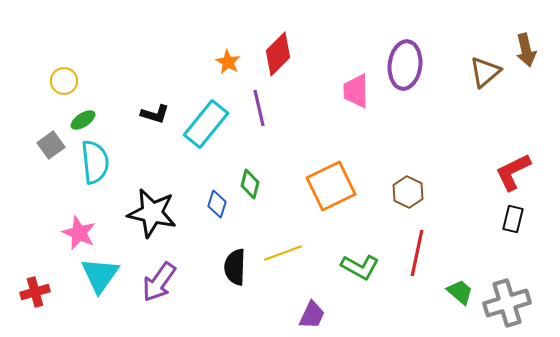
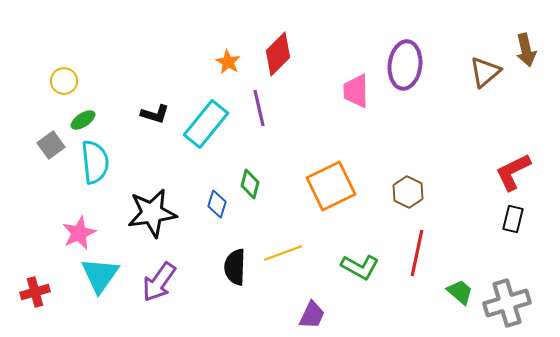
black star: rotated 21 degrees counterclockwise
pink star: rotated 24 degrees clockwise
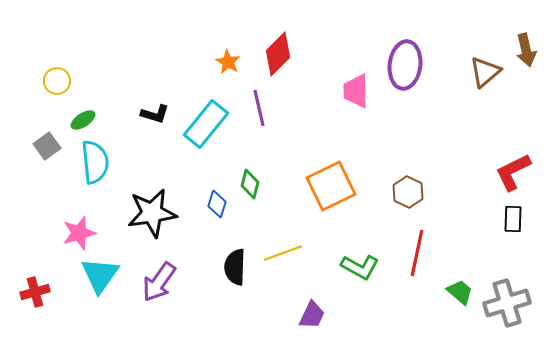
yellow circle: moved 7 px left
gray square: moved 4 px left, 1 px down
black rectangle: rotated 12 degrees counterclockwise
pink star: rotated 8 degrees clockwise
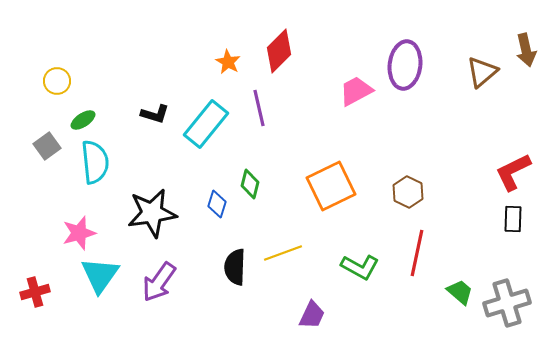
red diamond: moved 1 px right, 3 px up
brown triangle: moved 3 px left
pink trapezoid: rotated 63 degrees clockwise
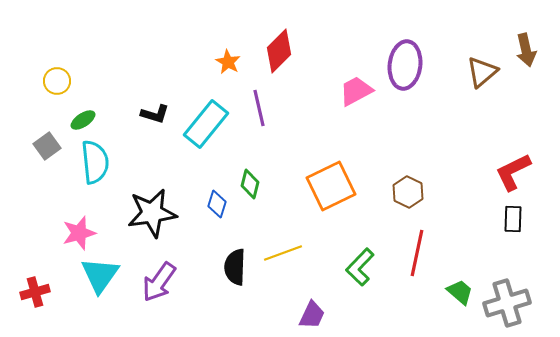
green L-shape: rotated 105 degrees clockwise
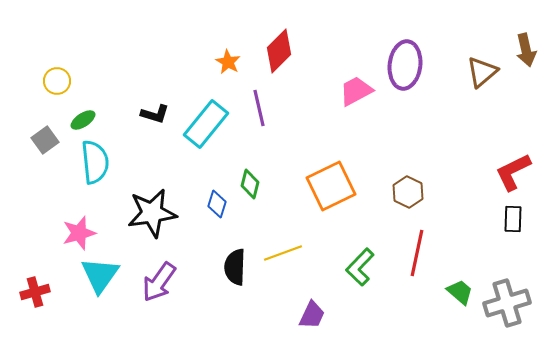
gray square: moved 2 px left, 6 px up
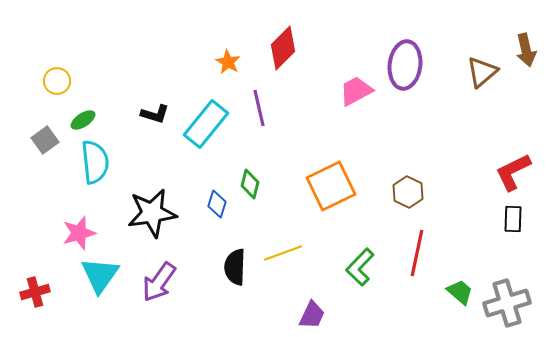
red diamond: moved 4 px right, 3 px up
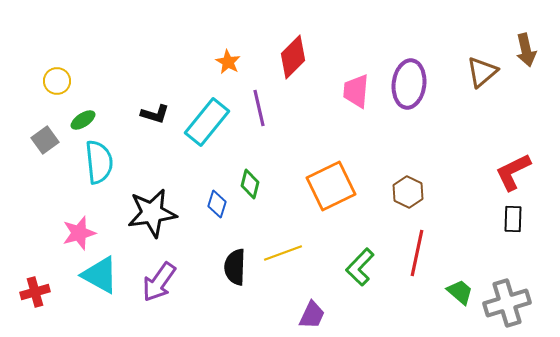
red diamond: moved 10 px right, 9 px down
purple ellipse: moved 4 px right, 19 px down
pink trapezoid: rotated 57 degrees counterclockwise
cyan rectangle: moved 1 px right, 2 px up
cyan semicircle: moved 4 px right
cyan triangle: rotated 36 degrees counterclockwise
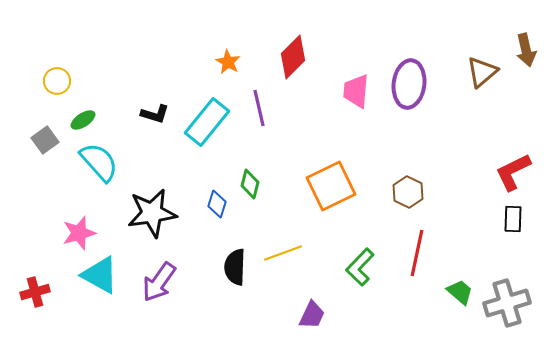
cyan semicircle: rotated 36 degrees counterclockwise
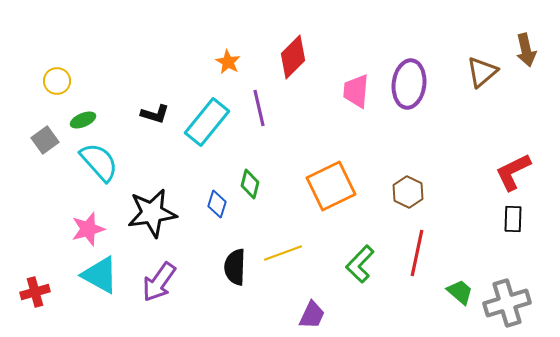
green ellipse: rotated 10 degrees clockwise
pink star: moved 9 px right, 4 px up
green L-shape: moved 3 px up
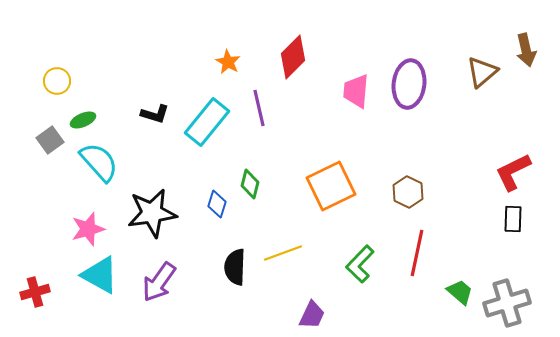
gray square: moved 5 px right
